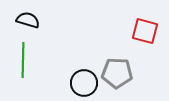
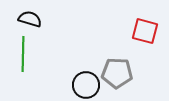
black semicircle: moved 2 px right, 1 px up
green line: moved 6 px up
black circle: moved 2 px right, 2 px down
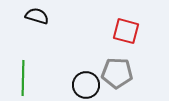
black semicircle: moved 7 px right, 3 px up
red square: moved 19 px left
green line: moved 24 px down
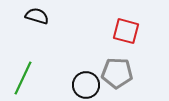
green line: rotated 24 degrees clockwise
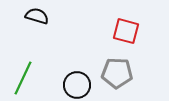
black circle: moved 9 px left
